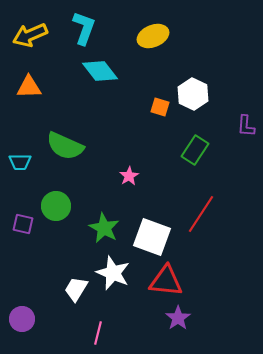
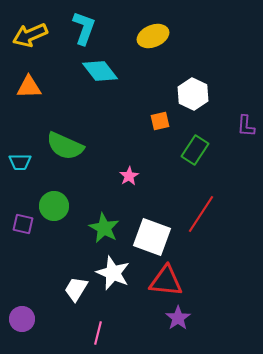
orange square: moved 14 px down; rotated 30 degrees counterclockwise
green circle: moved 2 px left
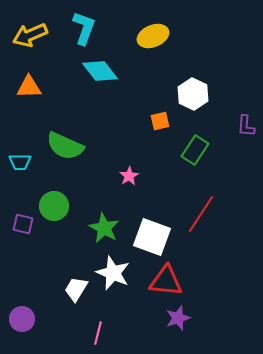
purple star: rotated 15 degrees clockwise
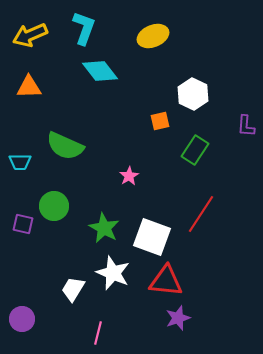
white trapezoid: moved 3 px left
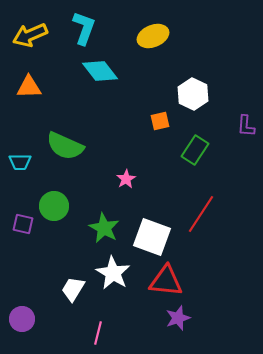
pink star: moved 3 px left, 3 px down
white star: rotated 8 degrees clockwise
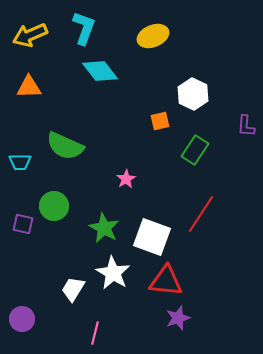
pink line: moved 3 px left
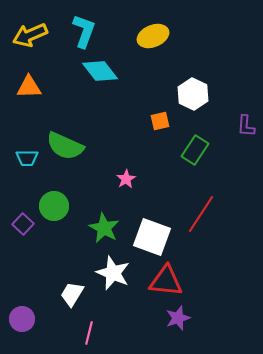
cyan L-shape: moved 3 px down
cyan trapezoid: moved 7 px right, 4 px up
purple square: rotated 30 degrees clockwise
white star: rotated 8 degrees counterclockwise
white trapezoid: moved 1 px left, 5 px down
pink line: moved 6 px left
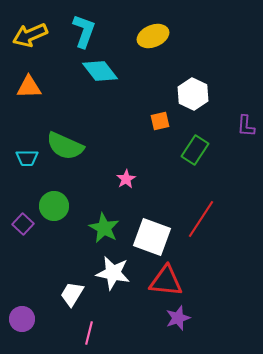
red line: moved 5 px down
white star: rotated 12 degrees counterclockwise
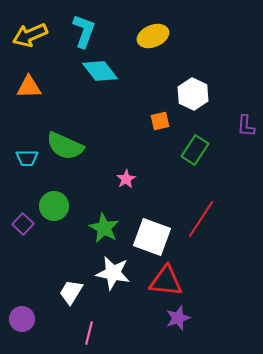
white trapezoid: moved 1 px left, 2 px up
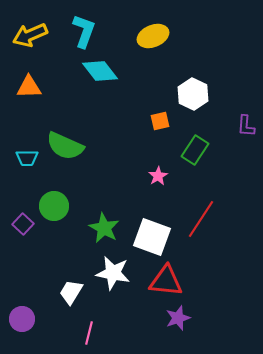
pink star: moved 32 px right, 3 px up
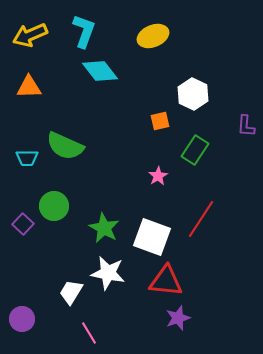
white star: moved 5 px left
pink line: rotated 45 degrees counterclockwise
